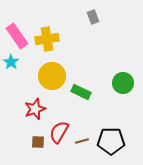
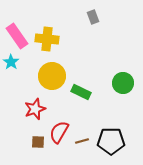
yellow cross: rotated 15 degrees clockwise
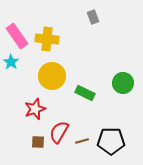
green rectangle: moved 4 px right, 1 px down
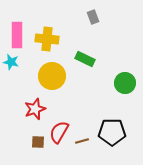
pink rectangle: moved 1 px up; rotated 35 degrees clockwise
cyan star: rotated 21 degrees counterclockwise
green circle: moved 2 px right
green rectangle: moved 34 px up
black pentagon: moved 1 px right, 9 px up
